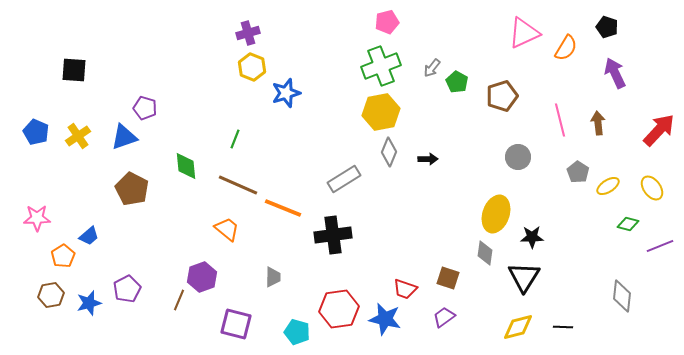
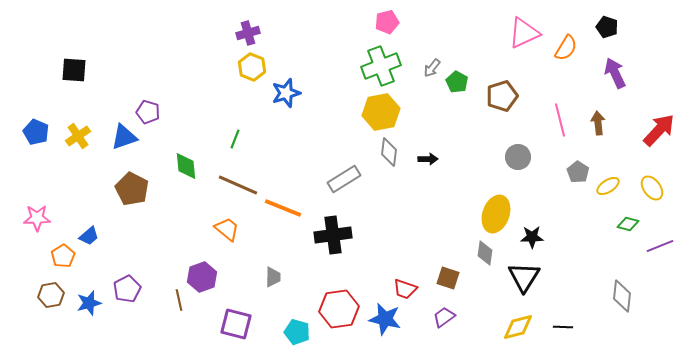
purple pentagon at (145, 108): moved 3 px right, 4 px down
gray diamond at (389, 152): rotated 16 degrees counterclockwise
brown line at (179, 300): rotated 35 degrees counterclockwise
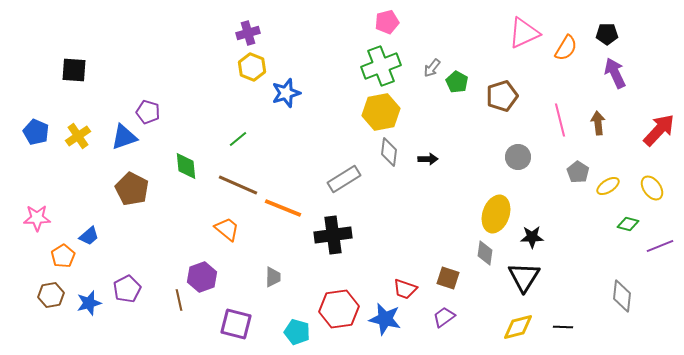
black pentagon at (607, 27): moved 7 px down; rotated 20 degrees counterclockwise
green line at (235, 139): moved 3 px right; rotated 30 degrees clockwise
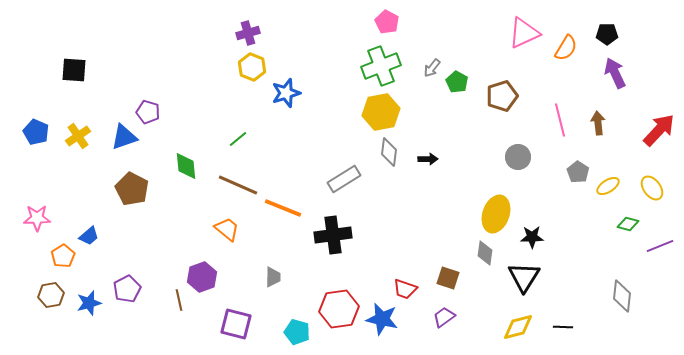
pink pentagon at (387, 22): rotated 30 degrees counterclockwise
blue star at (385, 319): moved 3 px left
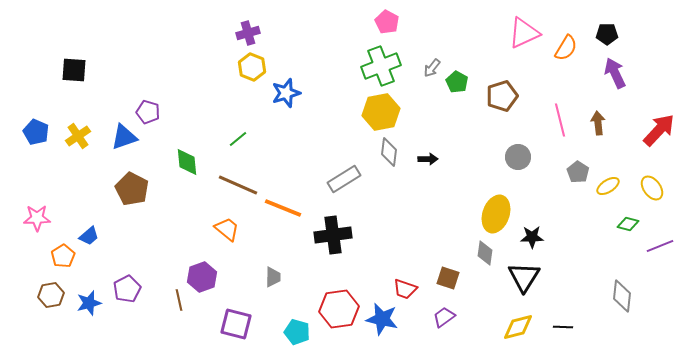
green diamond at (186, 166): moved 1 px right, 4 px up
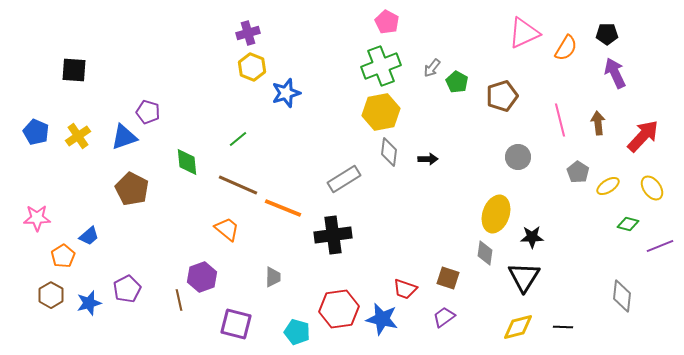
red arrow at (659, 130): moved 16 px left, 6 px down
brown hexagon at (51, 295): rotated 20 degrees counterclockwise
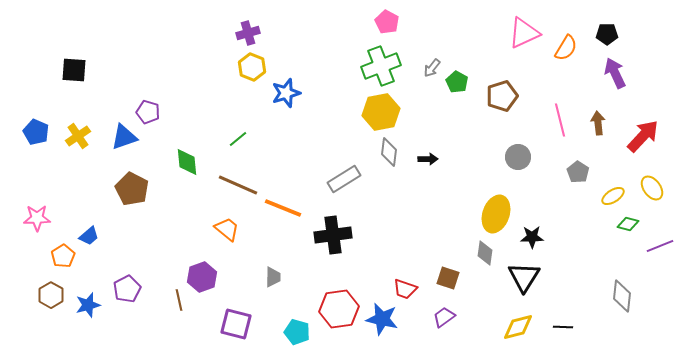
yellow ellipse at (608, 186): moved 5 px right, 10 px down
blue star at (89, 303): moved 1 px left, 2 px down
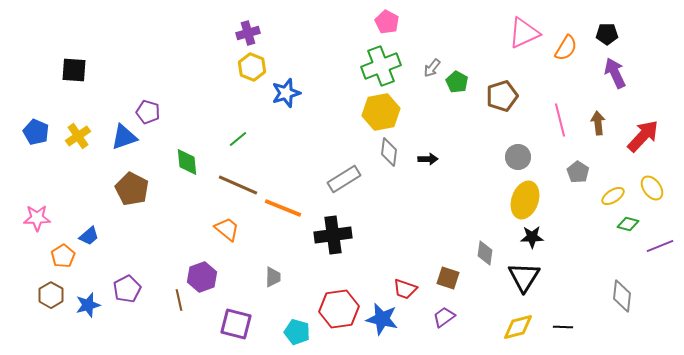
yellow ellipse at (496, 214): moved 29 px right, 14 px up
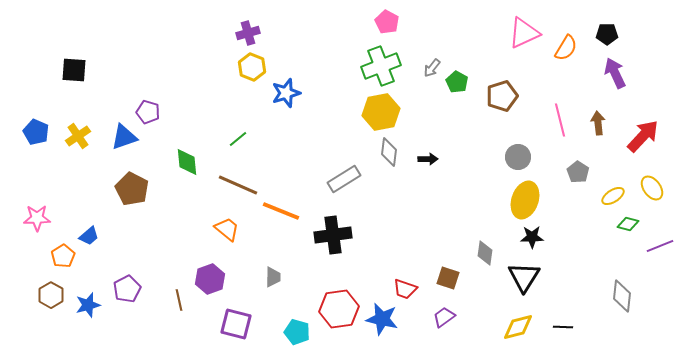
orange line at (283, 208): moved 2 px left, 3 px down
purple hexagon at (202, 277): moved 8 px right, 2 px down
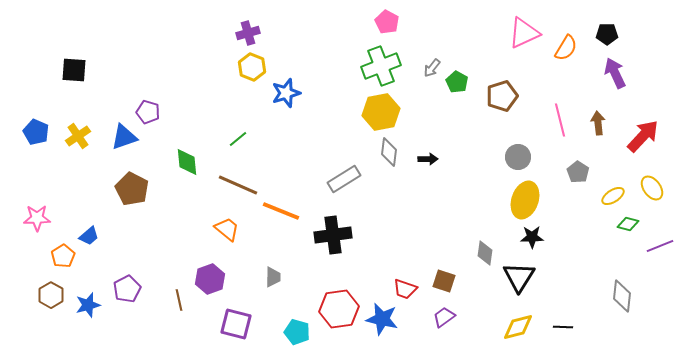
black triangle at (524, 277): moved 5 px left
brown square at (448, 278): moved 4 px left, 3 px down
